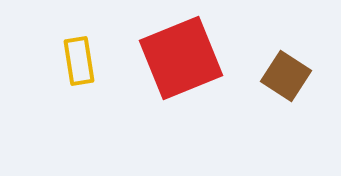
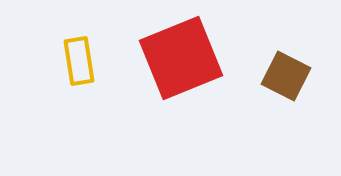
brown square: rotated 6 degrees counterclockwise
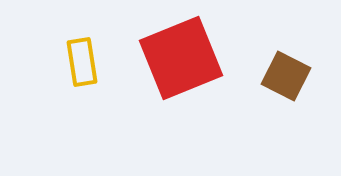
yellow rectangle: moved 3 px right, 1 px down
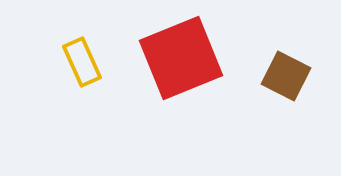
yellow rectangle: rotated 15 degrees counterclockwise
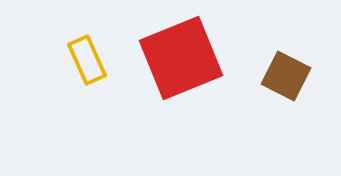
yellow rectangle: moved 5 px right, 2 px up
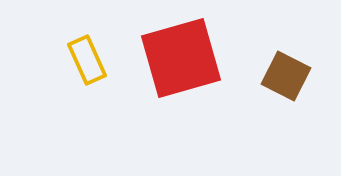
red square: rotated 6 degrees clockwise
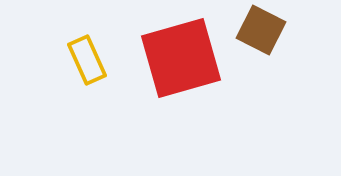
brown square: moved 25 px left, 46 px up
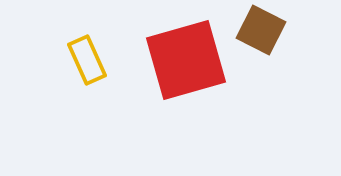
red square: moved 5 px right, 2 px down
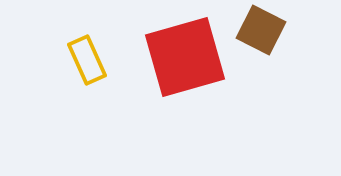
red square: moved 1 px left, 3 px up
